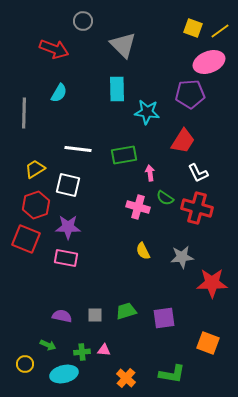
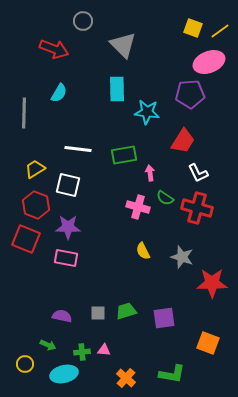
red hexagon: rotated 20 degrees counterclockwise
gray star: rotated 25 degrees clockwise
gray square: moved 3 px right, 2 px up
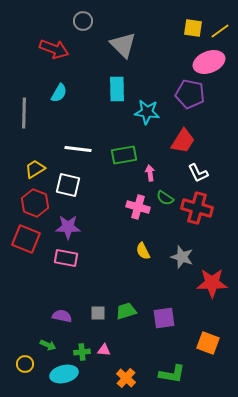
yellow square: rotated 12 degrees counterclockwise
purple pentagon: rotated 16 degrees clockwise
red hexagon: moved 1 px left, 2 px up
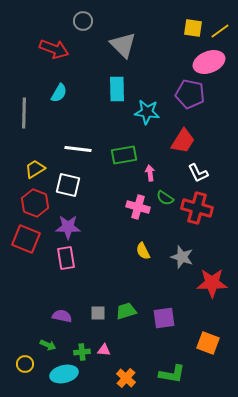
pink rectangle: rotated 70 degrees clockwise
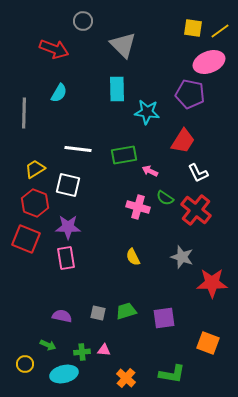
pink arrow: moved 2 px up; rotated 56 degrees counterclockwise
red cross: moved 1 px left, 2 px down; rotated 24 degrees clockwise
yellow semicircle: moved 10 px left, 6 px down
gray square: rotated 14 degrees clockwise
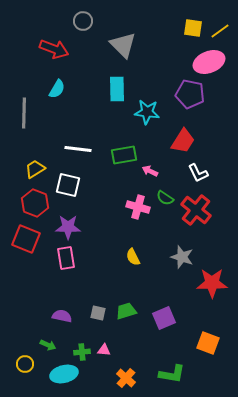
cyan semicircle: moved 2 px left, 4 px up
purple square: rotated 15 degrees counterclockwise
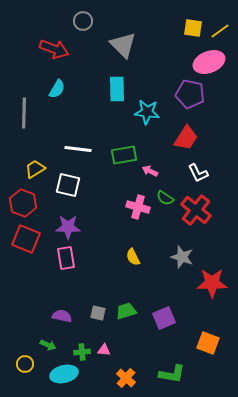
red trapezoid: moved 3 px right, 3 px up
red hexagon: moved 12 px left
